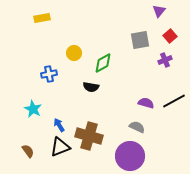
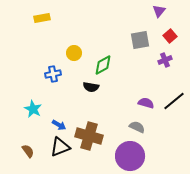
green diamond: moved 2 px down
blue cross: moved 4 px right
black line: rotated 10 degrees counterclockwise
blue arrow: rotated 152 degrees clockwise
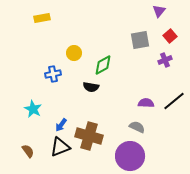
purple semicircle: rotated 14 degrees counterclockwise
blue arrow: moved 2 px right; rotated 96 degrees clockwise
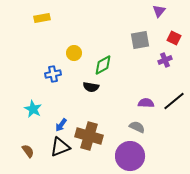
red square: moved 4 px right, 2 px down; rotated 24 degrees counterclockwise
